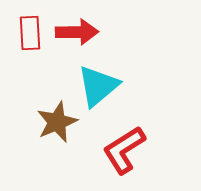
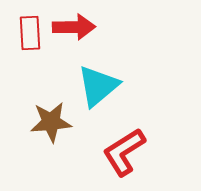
red arrow: moved 3 px left, 5 px up
brown star: moved 6 px left; rotated 18 degrees clockwise
red L-shape: moved 2 px down
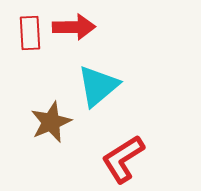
brown star: rotated 18 degrees counterclockwise
red L-shape: moved 1 px left, 7 px down
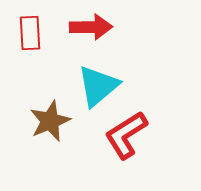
red arrow: moved 17 px right
brown star: moved 1 px left, 1 px up
red L-shape: moved 3 px right, 24 px up
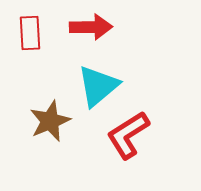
red L-shape: moved 2 px right
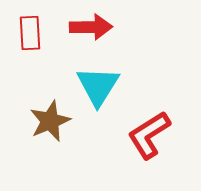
cyan triangle: rotated 18 degrees counterclockwise
red L-shape: moved 21 px right
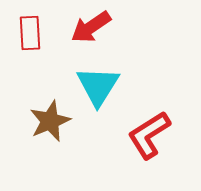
red arrow: rotated 147 degrees clockwise
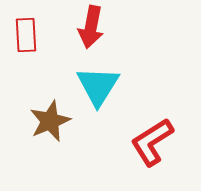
red arrow: rotated 45 degrees counterclockwise
red rectangle: moved 4 px left, 2 px down
red L-shape: moved 3 px right, 7 px down
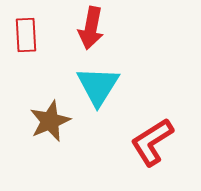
red arrow: moved 1 px down
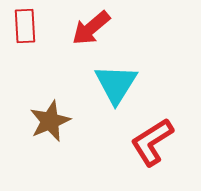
red arrow: rotated 39 degrees clockwise
red rectangle: moved 1 px left, 9 px up
cyan triangle: moved 18 px right, 2 px up
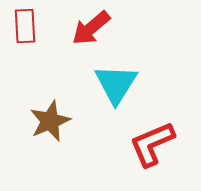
red L-shape: moved 2 px down; rotated 9 degrees clockwise
